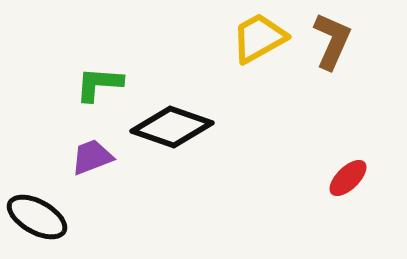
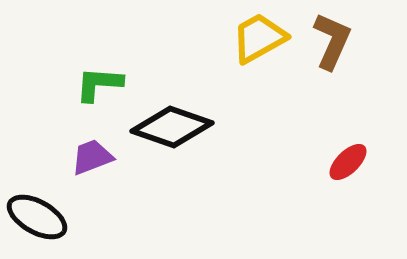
red ellipse: moved 16 px up
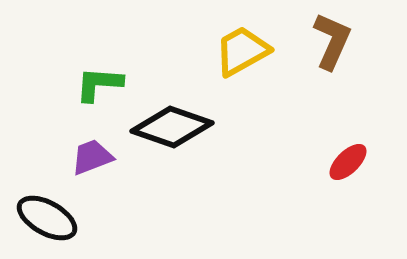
yellow trapezoid: moved 17 px left, 13 px down
black ellipse: moved 10 px right, 1 px down
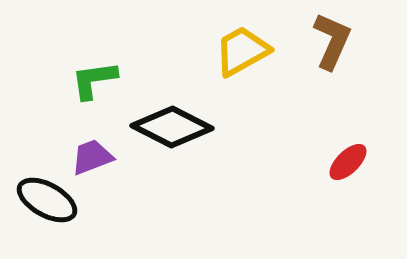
green L-shape: moved 5 px left, 4 px up; rotated 12 degrees counterclockwise
black diamond: rotated 8 degrees clockwise
black ellipse: moved 18 px up
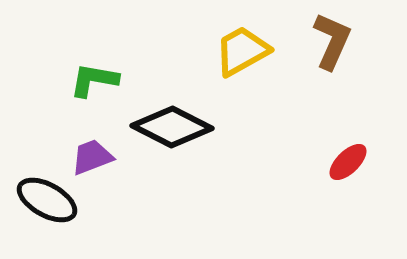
green L-shape: rotated 18 degrees clockwise
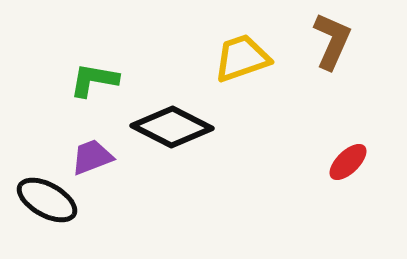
yellow trapezoid: moved 7 px down; rotated 10 degrees clockwise
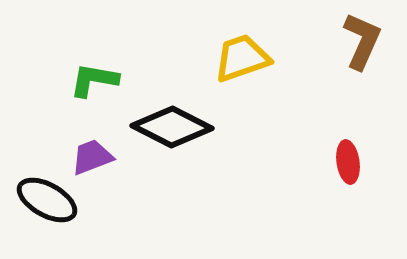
brown L-shape: moved 30 px right
red ellipse: rotated 54 degrees counterclockwise
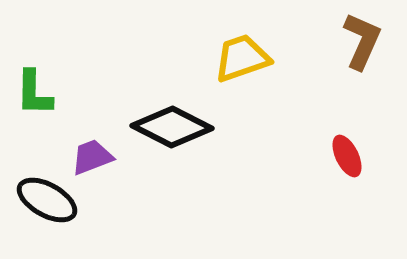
green L-shape: moved 60 px left, 13 px down; rotated 99 degrees counterclockwise
red ellipse: moved 1 px left, 6 px up; rotated 18 degrees counterclockwise
